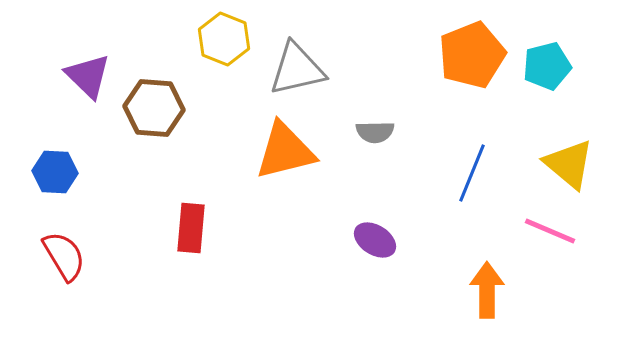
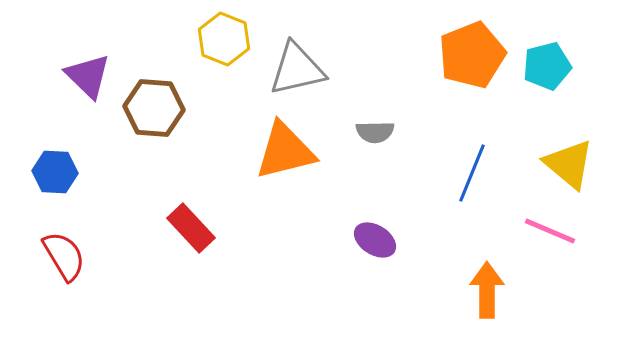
red rectangle: rotated 48 degrees counterclockwise
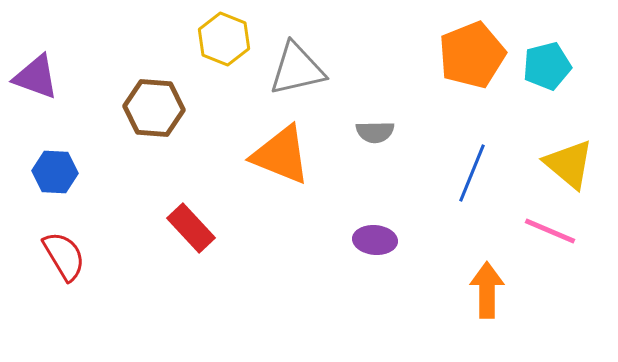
purple triangle: moved 52 px left, 1 px down; rotated 24 degrees counterclockwise
orange triangle: moved 4 px left, 4 px down; rotated 36 degrees clockwise
purple ellipse: rotated 27 degrees counterclockwise
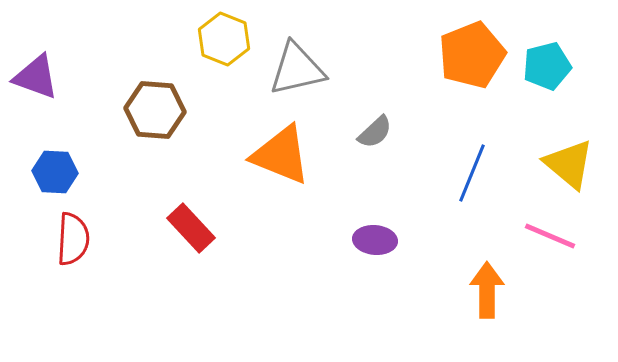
brown hexagon: moved 1 px right, 2 px down
gray semicircle: rotated 42 degrees counterclockwise
pink line: moved 5 px down
red semicircle: moved 9 px right, 17 px up; rotated 34 degrees clockwise
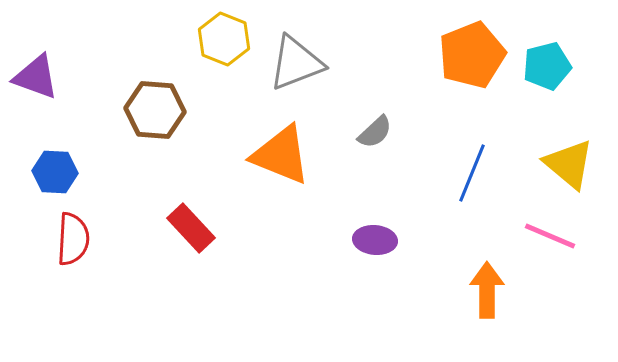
gray triangle: moved 1 px left, 6 px up; rotated 8 degrees counterclockwise
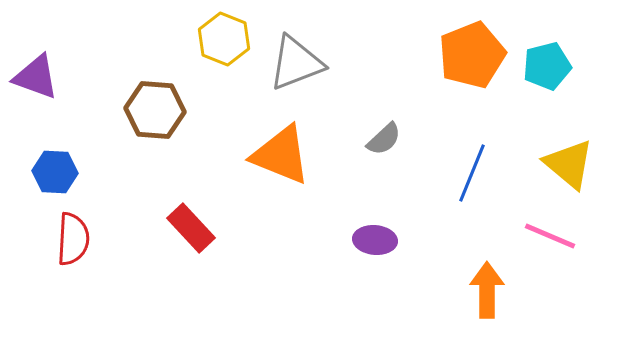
gray semicircle: moved 9 px right, 7 px down
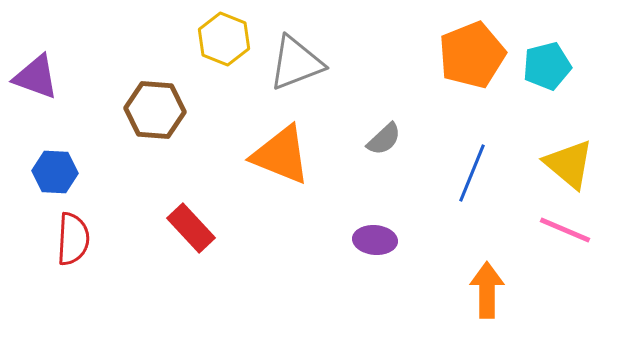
pink line: moved 15 px right, 6 px up
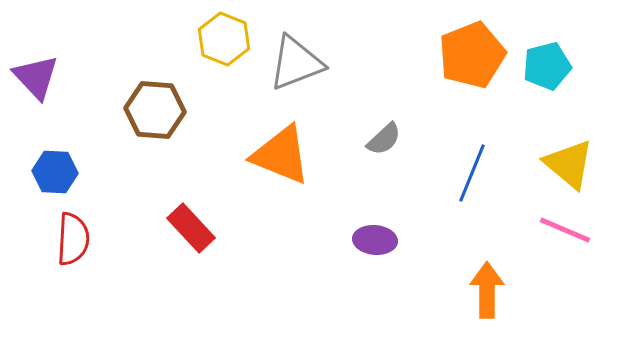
purple triangle: rotated 27 degrees clockwise
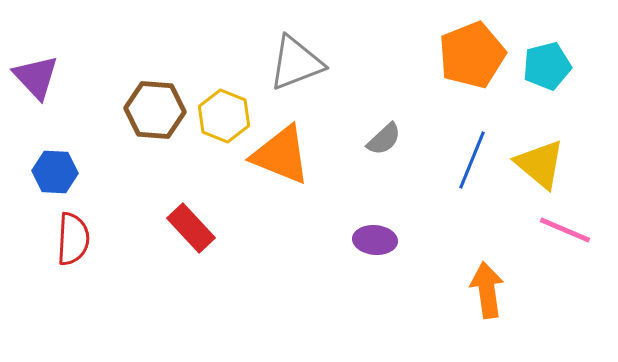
yellow hexagon: moved 77 px down
yellow triangle: moved 29 px left
blue line: moved 13 px up
orange arrow: rotated 8 degrees counterclockwise
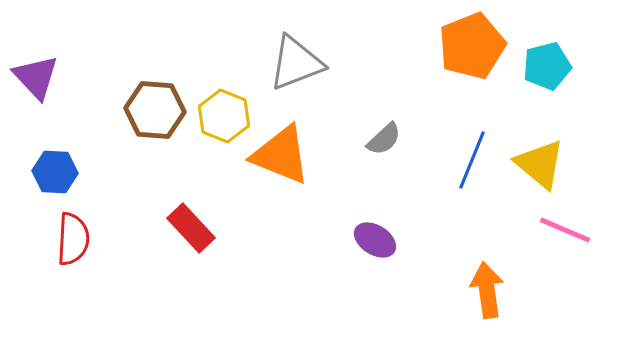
orange pentagon: moved 9 px up
purple ellipse: rotated 27 degrees clockwise
